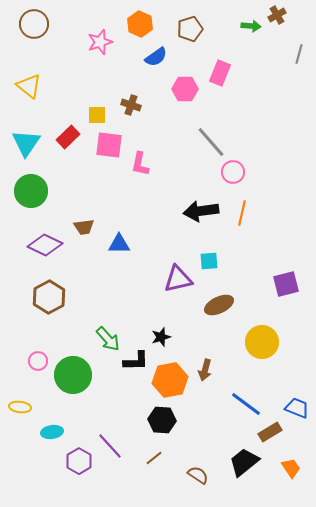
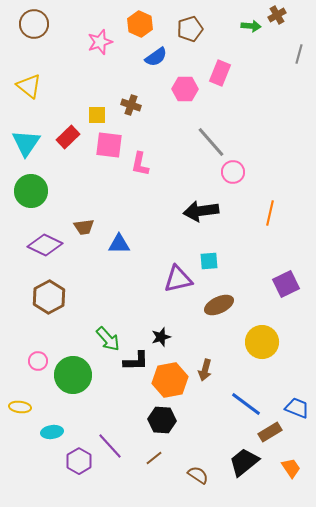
orange line at (242, 213): moved 28 px right
purple square at (286, 284): rotated 12 degrees counterclockwise
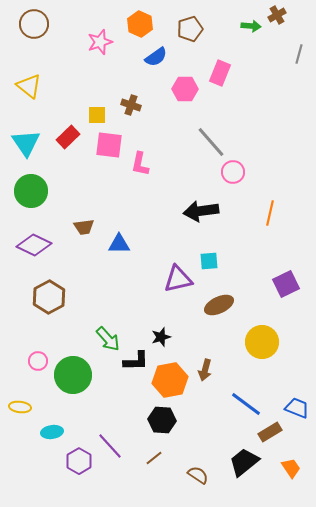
cyan triangle at (26, 143): rotated 8 degrees counterclockwise
purple diamond at (45, 245): moved 11 px left
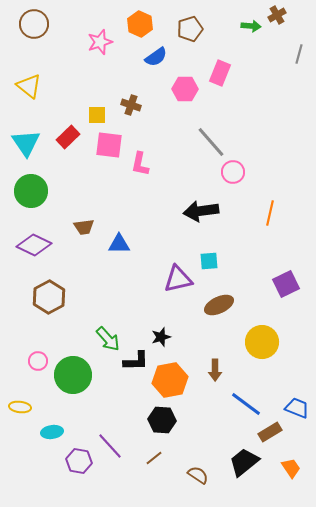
brown arrow at (205, 370): moved 10 px right; rotated 15 degrees counterclockwise
purple hexagon at (79, 461): rotated 20 degrees counterclockwise
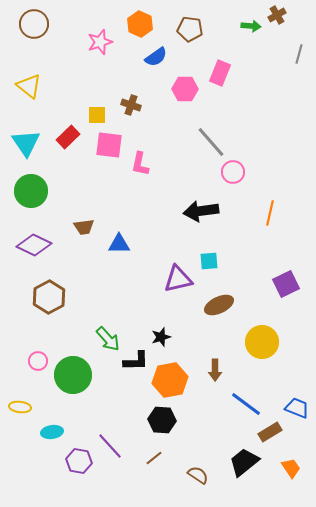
brown pentagon at (190, 29): rotated 25 degrees clockwise
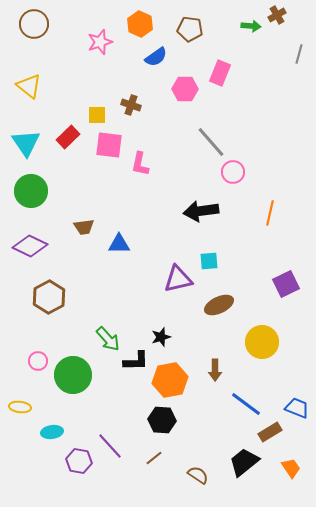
purple diamond at (34, 245): moved 4 px left, 1 px down
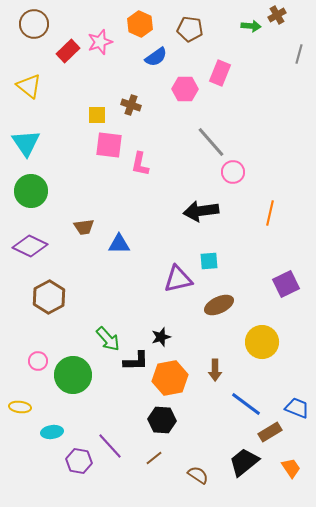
red rectangle at (68, 137): moved 86 px up
orange hexagon at (170, 380): moved 2 px up
